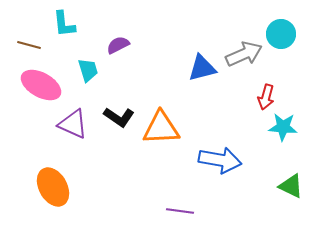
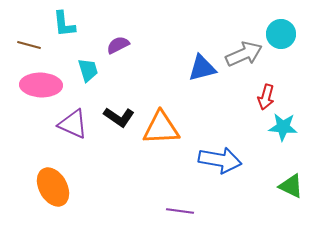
pink ellipse: rotated 27 degrees counterclockwise
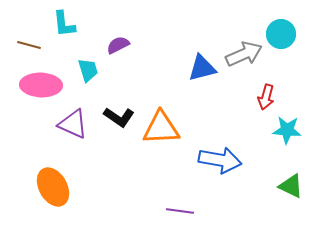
cyan star: moved 4 px right, 3 px down
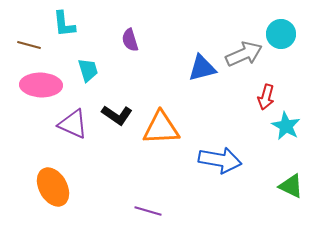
purple semicircle: moved 12 px right, 5 px up; rotated 80 degrees counterclockwise
black L-shape: moved 2 px left, 2 px up
cyan star: moved 1 px left, 4 px up; rotated 24 degrees clockwise
purple line: moved 32 px left; rotated 8 degrees clockwise
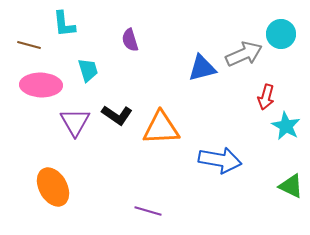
purple triangle: moved 2 px right, 2 px up; rotated 36 degrees clockwise
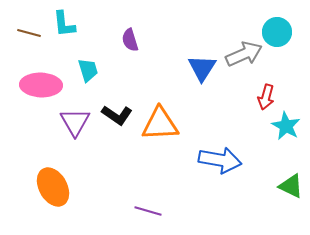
cyan circle: moved 4 px left, 2 px up
brown line: moved 12 px up
blue triangle: rotated 44 degrees counterclockwise
orange triangle: moved 1 px left, 4 px up
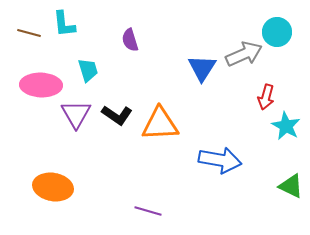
purple triangle: moved 1 px right, 8 px up
orange ellipse: rotated 51 degrees counterclockwise
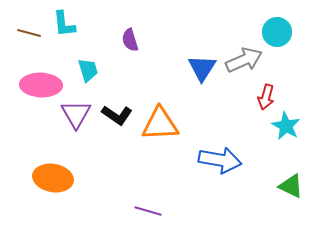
gray arrow: moved 6 px down
orange ellipse: moved 9 px up
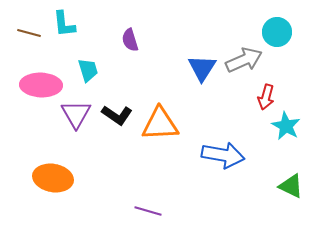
blue arrow: moved 3 px right, 5 px up
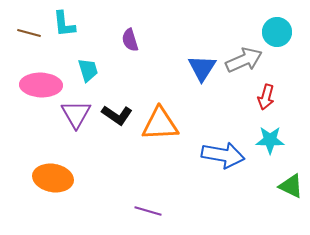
cyan star: moved 16 px left, 14 px down; rotated 28 degrees counterclockwise
